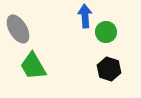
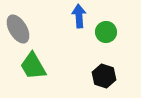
blue arrow: moved 6 px left
black hexagon: moved 5 px left, 7 px down
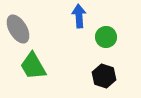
green circle: moved 5 px down
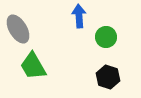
black hexagon: moved 4 px right, 1 px down
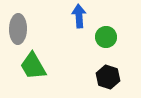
gray ellipse: rotated 32 degrees clockwise
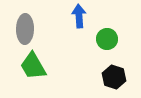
gray ellipse: moved 7 px right
green circle: moved 1 px right, 2 px down
black hexagon: moved 6 px right
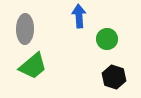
green trapezoid: rotated 100 degrees counterclockwise
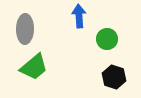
green trapezoid: moved 1 px right, 1 px down
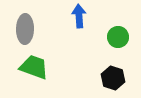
green circle: moved 11 px right, 2 px up
green trapezoid: rotated 120 degrees counterclockwise
black hexagon: moved 1 px left, 1 px down
